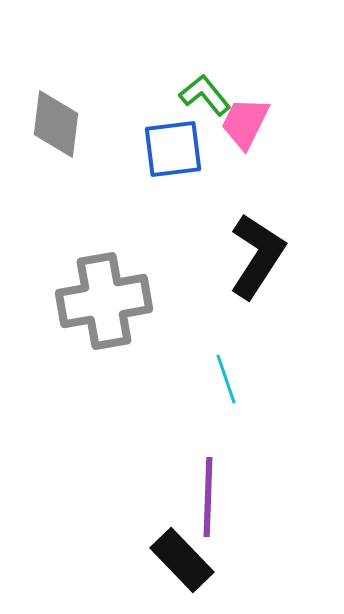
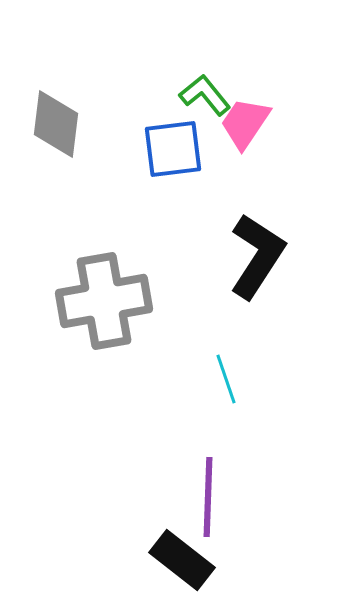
pink trapezoid: rotated 8 degrees clockwise
black rectangle: rotated 8 degrees counterclockwise
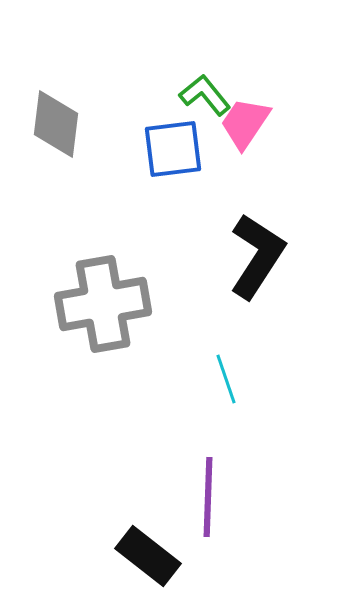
gray cross: moved 1 px left, 3 px down
black rectangle: moved 34 px left, 4 px up
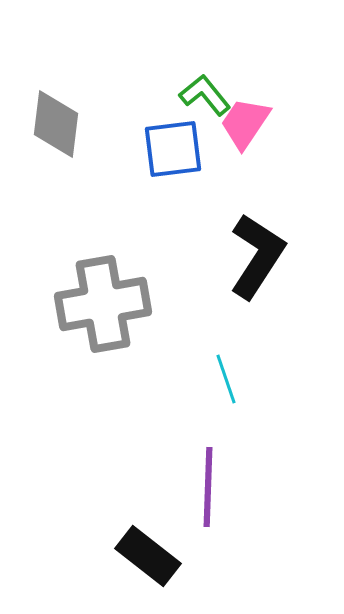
purple line: moved 10 px up
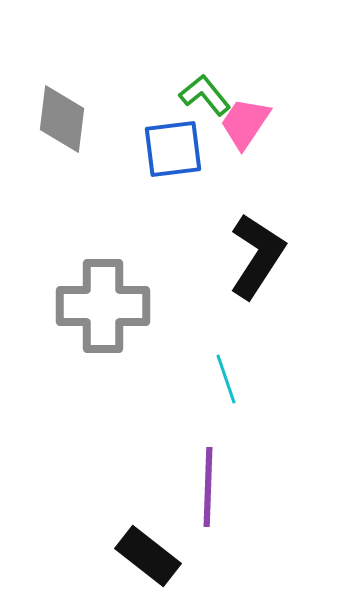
gray diamond: moved 6 px right, 5 px up
gray cross: moved 2 px down; rotated 10 degrees clockwise
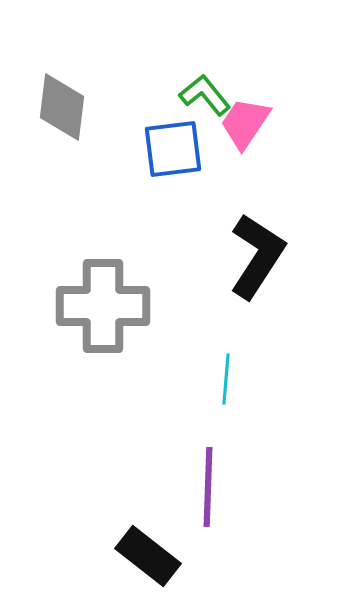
gray diamond: moved 12 px up
cyan line: rotated 24 degrees clockwise
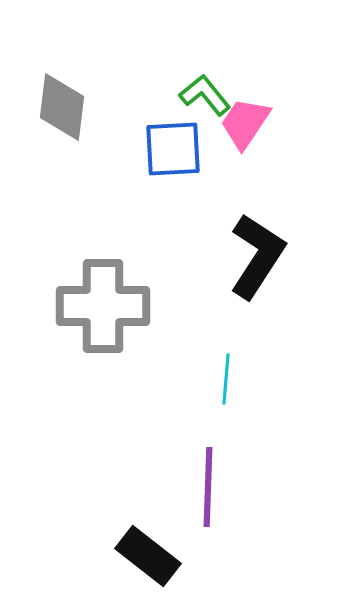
blue square: rotated 4 degrees clockwise
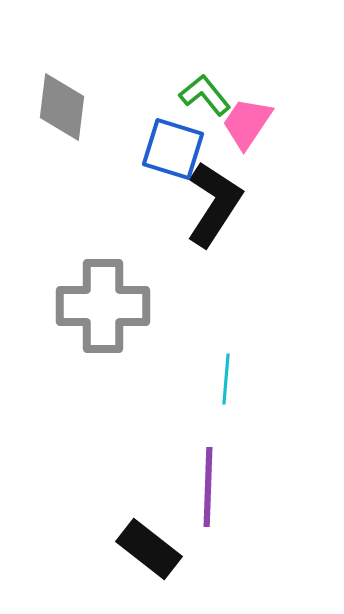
pink trapezoid: moved 2 px right
blue square: rotated 20 degrees clockwise
black L-shape: moved 43 px left, 52 px up
black rectangle: moved 1 px right, 7 px up
